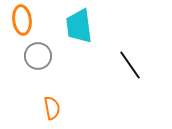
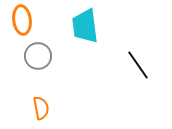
cyan trapezoid: moved 6 px right
black line: moved 8 px right
orange semicircle: moved 11 px left
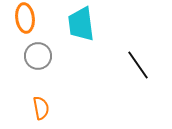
orange ellipse: moved 3 px right, 2 px up
cyan trapezoid: moved 4 px left, 2 px up
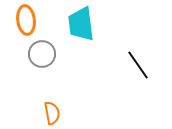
orange ellipse: moved 1 px right, 2 px down
gray circle: moved 4 px right, 2 px up
orange semicircle: moved 11 px right, 5 px down
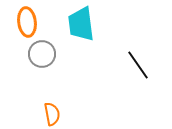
orange ellipse: moved 1 px right, 2 px down
orange semicircle: moved 1 px down
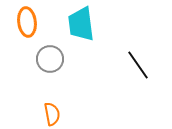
gray circle: moved 8 px right, 5 px down
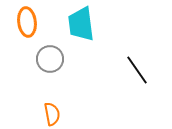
black line: moved 1 px left, 5 px down
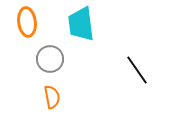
orange semicircle: moved 17 px up
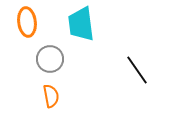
orange semicircle: moved 1 px left, 1 px up
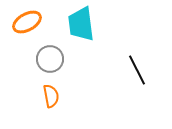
orange ellipse: rotated 68 degrees clockwise
black line: rotated 8 degrees clockwise
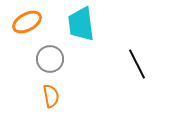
black line: moved 6 px up
